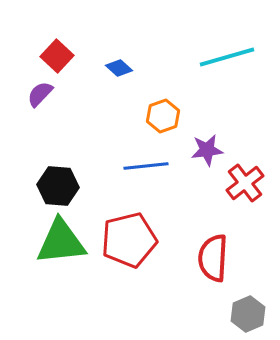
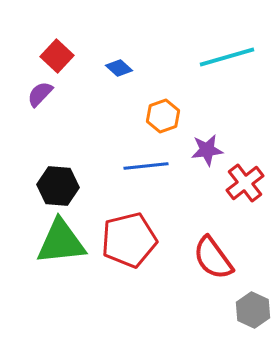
red semicircle: rotated 39 degrees counterclockwise
gray hexagon: moved 5 px right, 4 px up; rotated 12 degrees counterclockwise
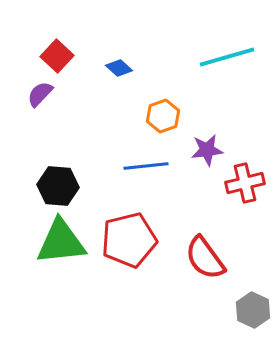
red cross: rotated 24 degrees clockwise
red semicircle: moved 8 px left
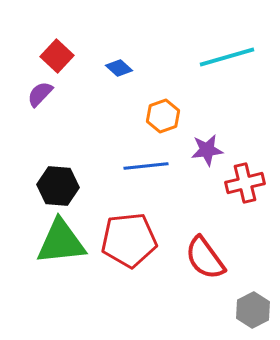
red pentagon: rotated 8 degrees clockwise
gray hexagon: rotated 8 degrees clockwise
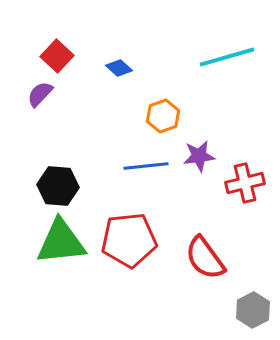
purple star: moved 8 px left, 6 px down
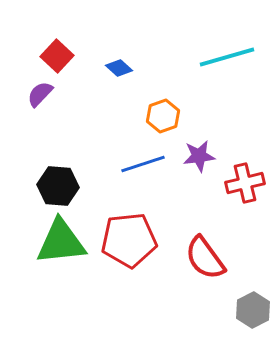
blue line: moved 3 px left, 2 px up; rotated 12 degrees counterclockwise
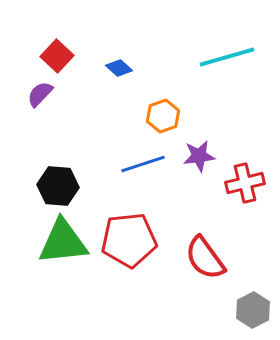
green triangle: moved 2 px right
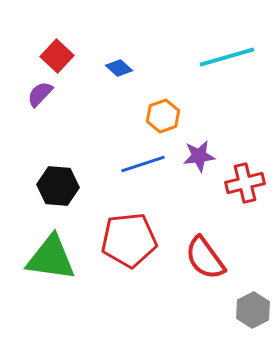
green triangle: moved 12 px left, 16 px down; rotated 14 degrees clockwise
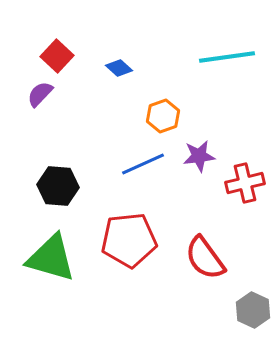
cyan line: rotated 8 degrees clockwise
blue line: rotated 6 degrees counterclockwise
green triangle: rotated 8 degrees clockwise
gray hexagon: rotated 8 degrees counterclockwise
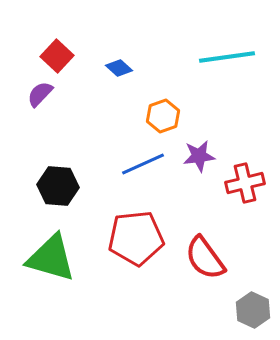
red pentagon: moved 7 px right, 2 px up
